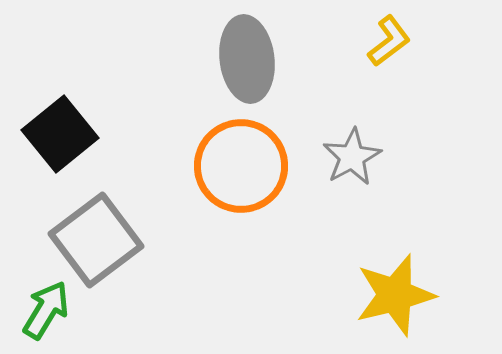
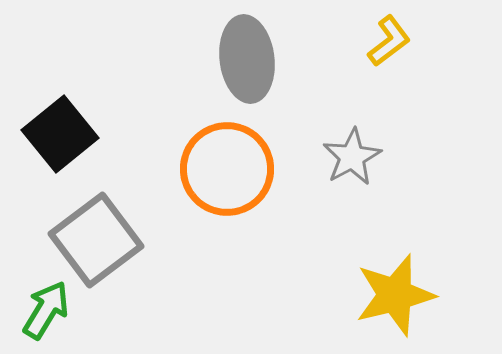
orange circle: moved 14 px left, 3 px down
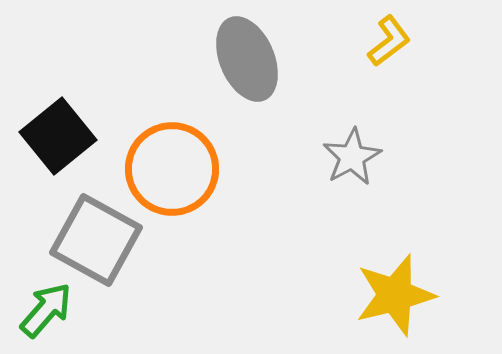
gray ellipse: rotated 16 degrees counterclockwise
black square: moved 2 px left, 2 px down
orange circle: moved 55 px left
gray square: rotated 24 degrees counterclockwise
green arrow: rotated 10 degrees clockwise
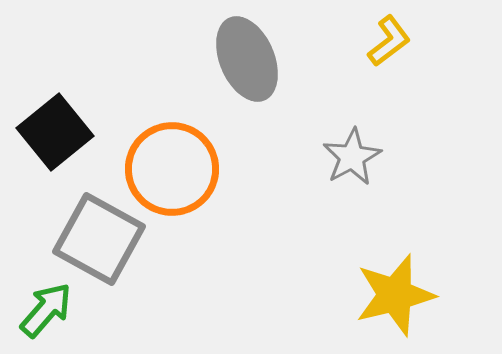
black square: moved 3 px left, 4 px up
gray square: moved 3 px right, 1 px up
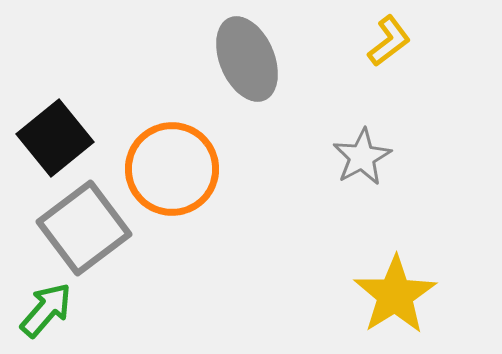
black square: moved 6 px down
gray star: moved 10 px right
gray square: moved 15 px left, 11 px up; rotated 24 degrees clockwise
yellow star: rotated 18 degrees counterclockwise
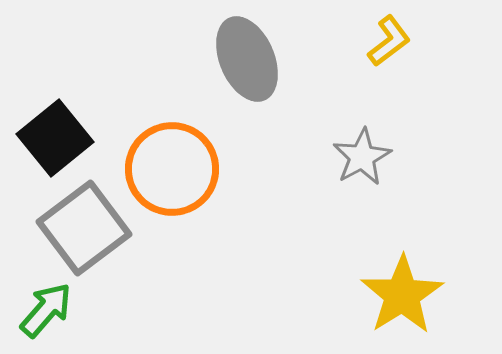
yellow star: moved 7 px right
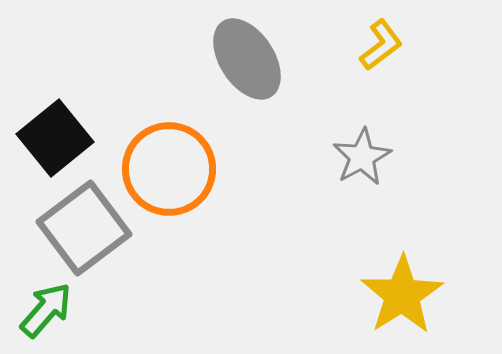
yellow L-shape: moved 8 px left, 4 px down
gray ellipse: rotated 10 degrees counterclockwise
orange circle: moved 3 px left
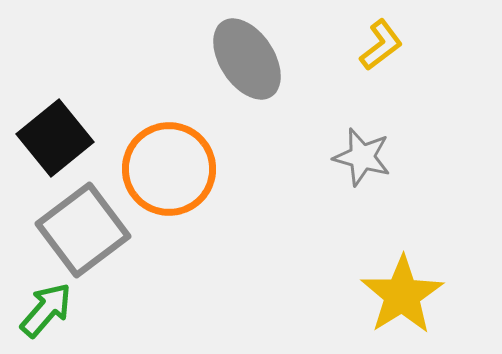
gray star: rotated 28 degrees counterclockwise
gray square: moved 1 px left, 2 px down
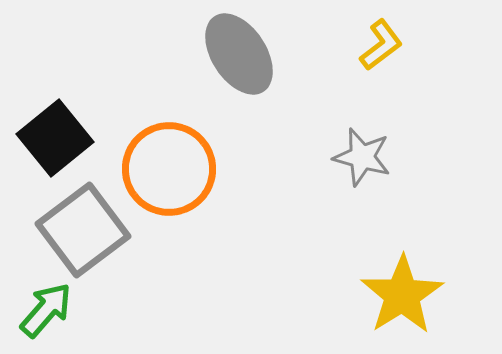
gray ellipse: moved 8 px left, 5 px up
